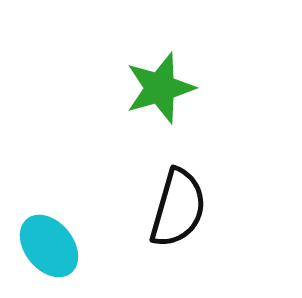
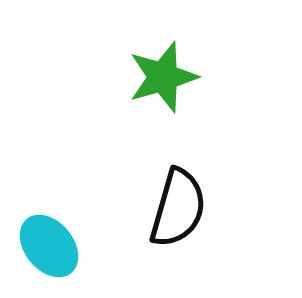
green star: moved 3 px right, 11 px up
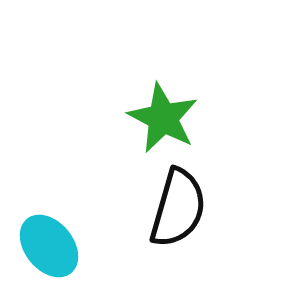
green star: moved 41 px down; rotated 28 degrees counterclockwise
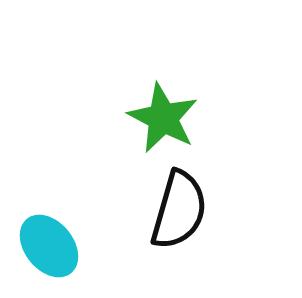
black semicircle: moved 1 px right, 2 px down
